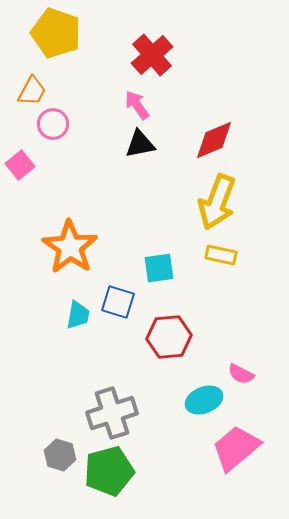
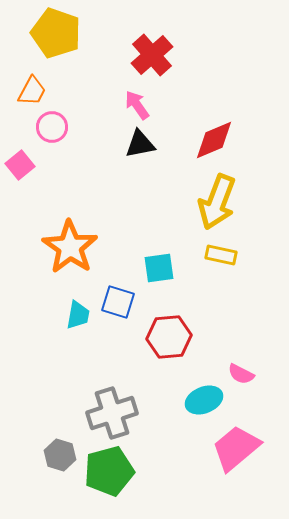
pink circle: moved 1 px left, 3 px down
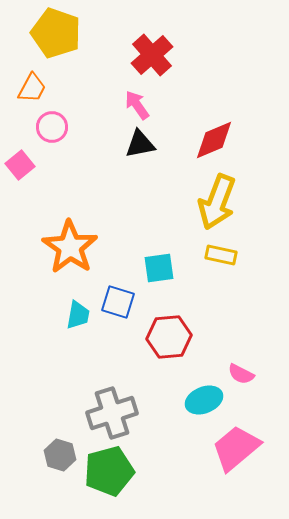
orange trapezoid: moved 3 px up
